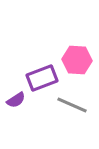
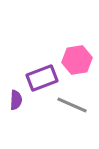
pink hexagon: rotated 12 degrees counterclockwise
purple semicircle: rotated 54 degrees counterclockwise
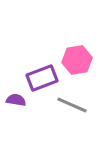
purple semicircle: rotated 84 degrees counterclockwise
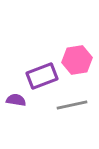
purple rectangle: moved 2 px up
gray line: rotated 36 degrees counterclockwise
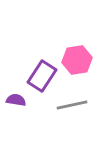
purple rectangle: rotated 36 degrees counterclockwise
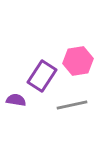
pink hexagon: moved 1 px right, 1 px down
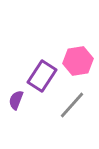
purple semicircle: rotated 78 degrees counterclockwise
gray line: rotated 36 degrees counterclockwise
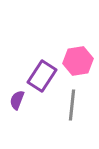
purple semicircle: moved 1 px right
gray line: rotated 36 degrees counterclockwise
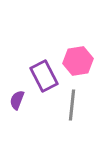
purple rectangle: moved 2 px right; rotated 60 degrees counterclockwise
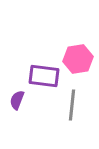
pink hexagon: moved 2 px up
purple rectangle: rotated 56 degrees counterclockwise
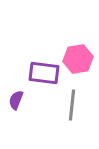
purple rectangle: moved 3 px up
purple semicircle: moved 1 px left
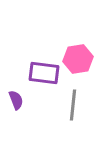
purple semicircle: rotated 138 degrees clockwise
gray line: moved 1 px right
